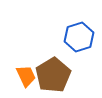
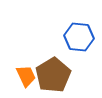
blue hexagon: rotated 24 degrees clockwise
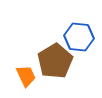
brown pentagon: moved 2 px right, 14 px up
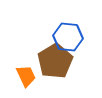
blue hexagon: moved 11 px left
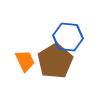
orange trapezoid: moved 1 px left, 15 px up
